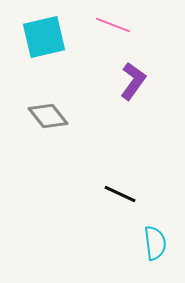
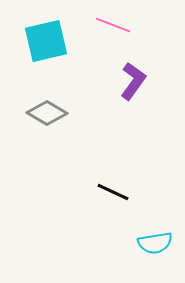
cyan square: moved 2 px right, 4 px down
gray diamond: moved 1 px left, 3 px up; rotated 21 degrees counterclockwise
black line: moved 7 px left, 2 px up
cyan semicircle: rotated 88 degrees clockwise
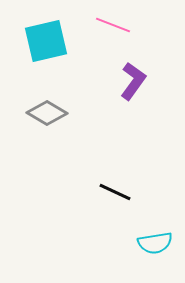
black line: moved 2 px right
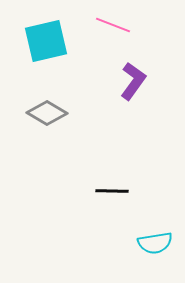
black line: moved 3 px left, 1 px up; rotated 24 degrees counterclockwise
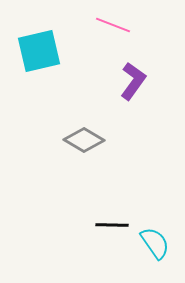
cyan square: moved 7 px left, 10 px down
gray diamond: moved 37 px right, 27 px down
black line: moved 34 px down
cyan semicircle: rotated 116 degrees counterclockwise
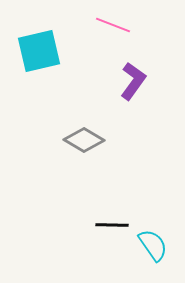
cyan semicircle: moved 2 px left, 2 px down
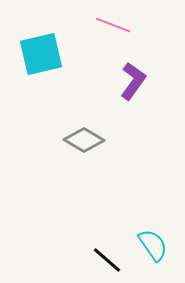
cyan square: moved 2 px right, 3 px down
black line: moved 5 px left, 35 px down; rotated 40 degrees clockwise
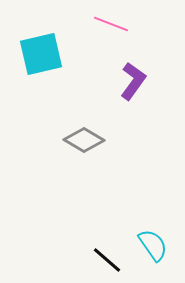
pink line: moved 2 px left, 1 px up
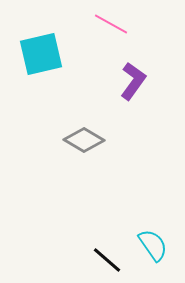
pink line: rotated 8 degrees clockwise
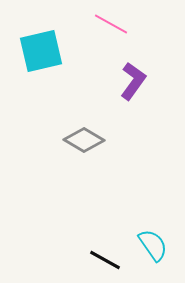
cyan square: moved 3 px up
black line: moved 2 px left; rotated 12 degrees counterclockwise
